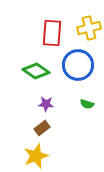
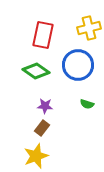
red rectangle: moved 9 px left, 2 px down; rotated 8 degrees clockwise
purple star: moved 1 px left, 2 px down
brown rectangle: rotated 14 degrees counterclockwise
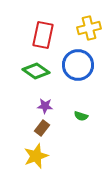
green semicircle: moved 6 px left, 12 px down
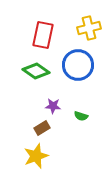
purple star: moved 8 px right
brown rectangle: rotated 21 degrees clockwise
